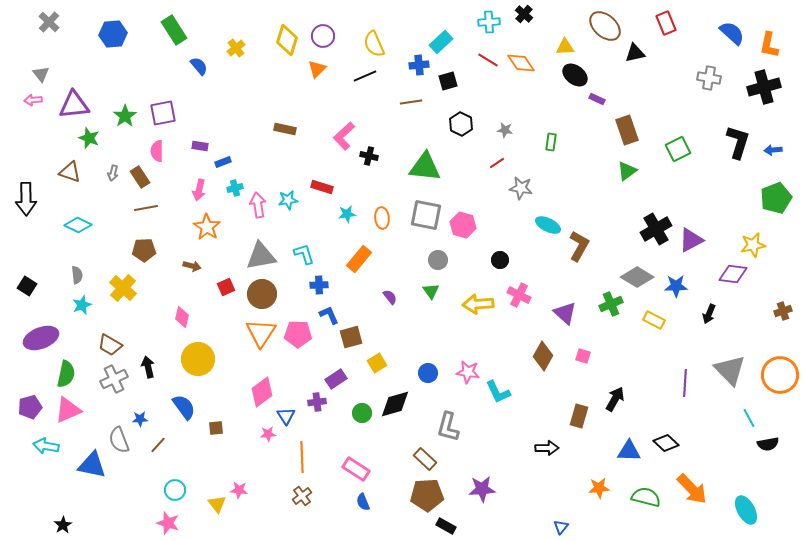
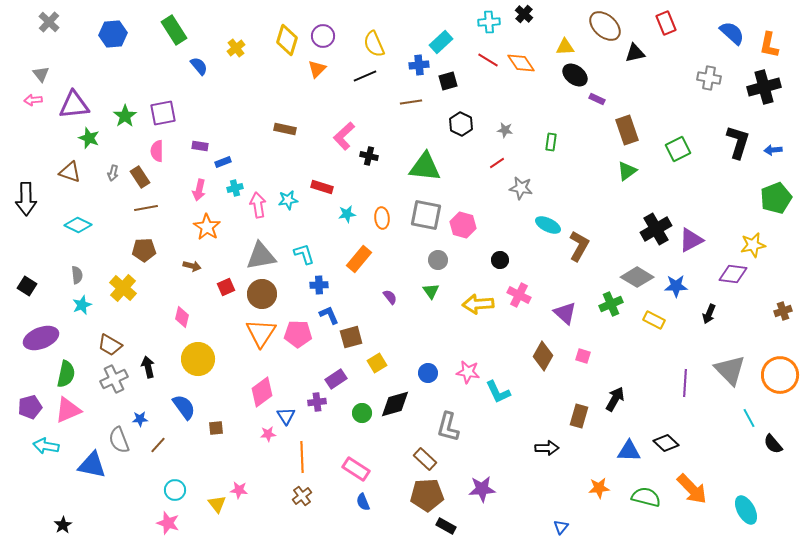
black semicircle at (768, 444): moved 5 px right; rotated 60 degrees clockwise
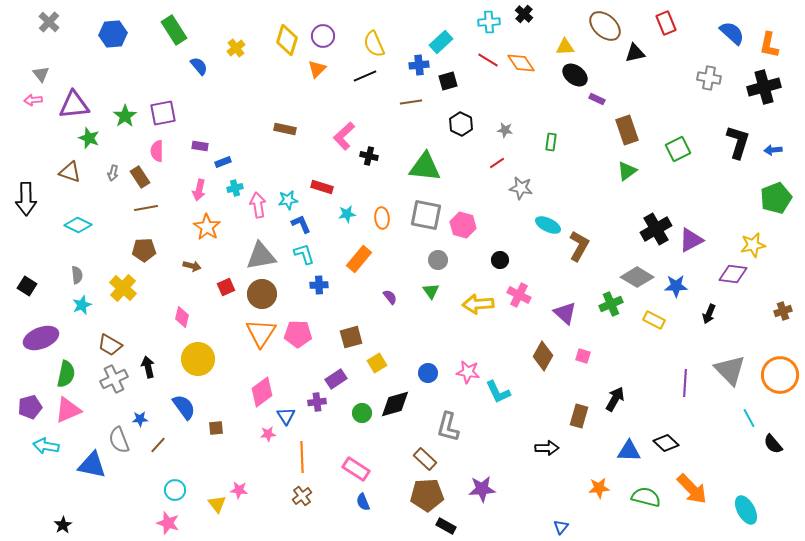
blue L-shape at (329, 315): moved 28 px left, 91 px up
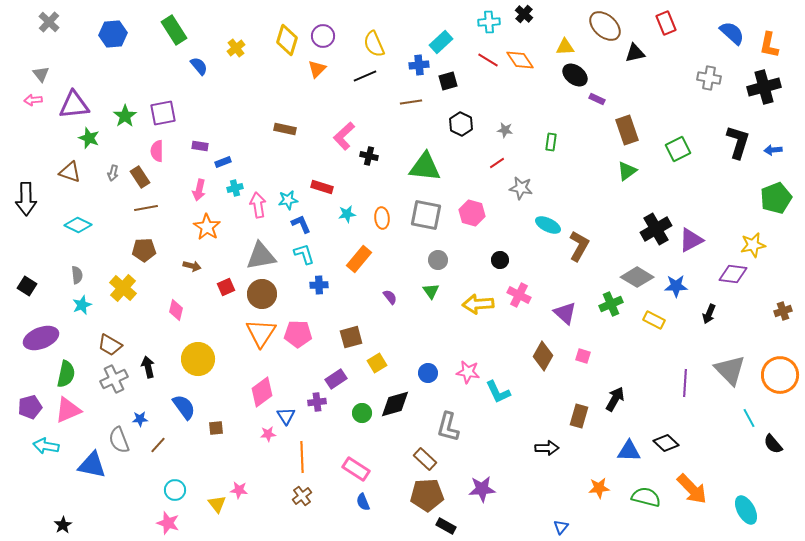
orange diamond at (521, 63): moved 1 px left, 3 px up
pink hexagon at (463, 225): moved 9 px right, 12 px up
pink diamond at (182, 317): moved 6 px left, 7 px up
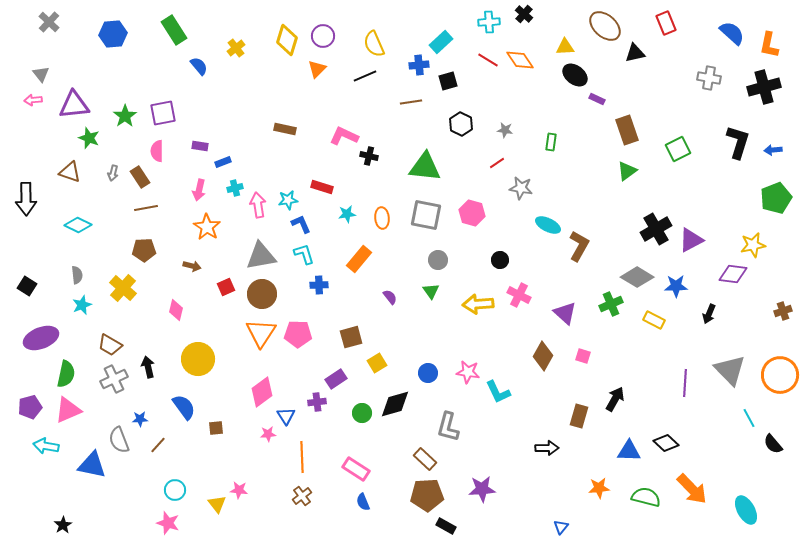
pink L-shape at (344, 136): rotated 68 degrees clockwise
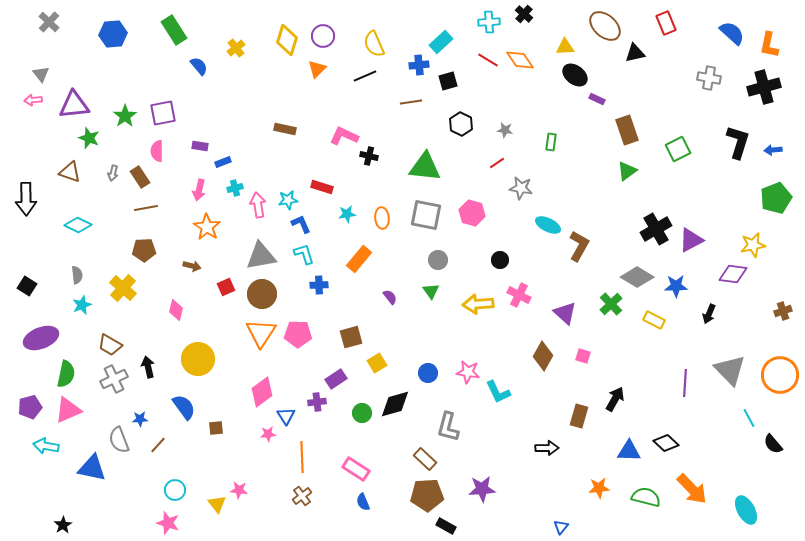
green cross at (611, 304): rotated 20 degrees counterclockwise
blue triangle at (92, 465): moved 3 px down
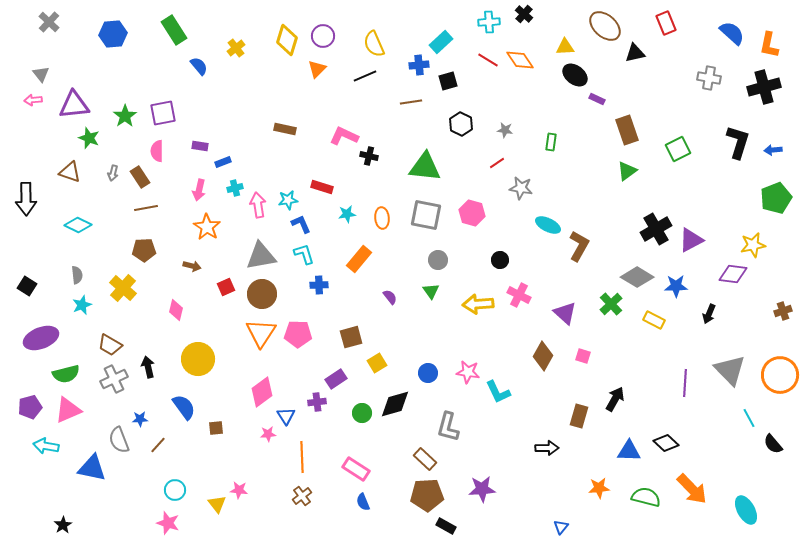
green semicircle at (66, 374): rotated 64 degrees clockwise
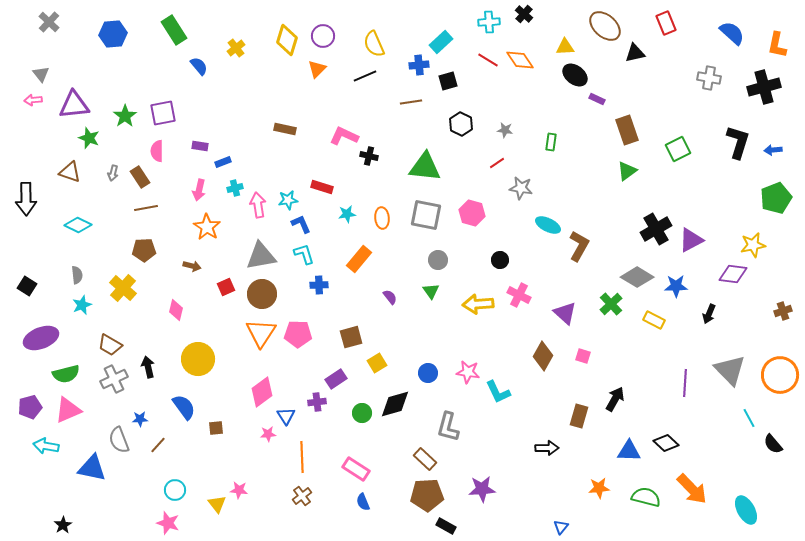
orange L-shape at (769, 45): moved 8 px right
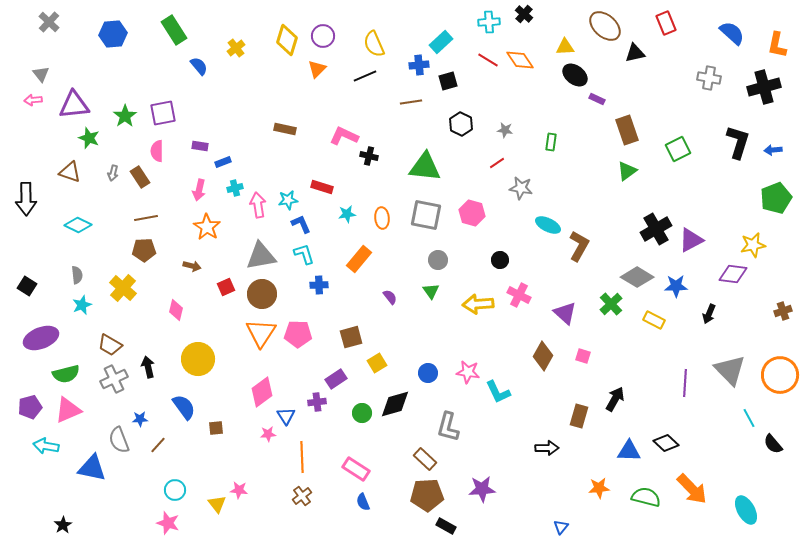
brown line at (146, 208): moved 10 px down
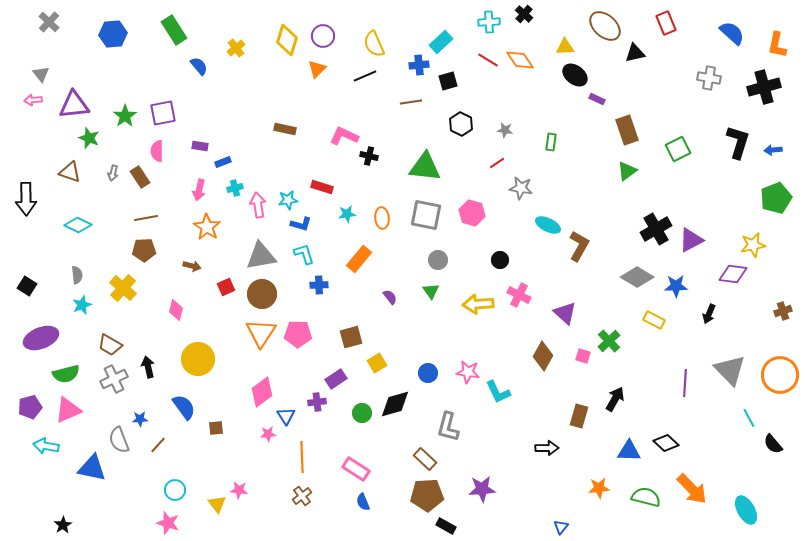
blue L-shape at (301, 224): rotated 130 degrees clockwise
green cross at (611, 304): moved 2 px left, 37 px down
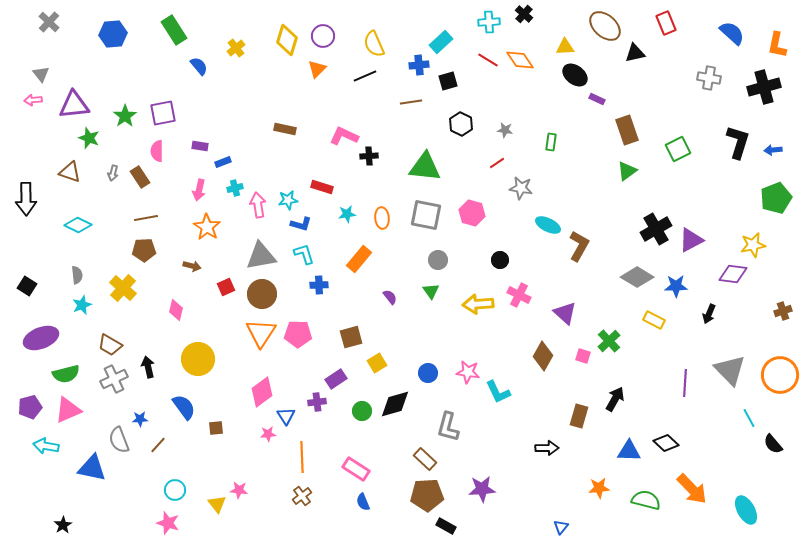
black cross at (369, 156): rotated 18 degrees counterclockwise
green circle at (362, 413): moved 2 px up
green semicircle at (646, 497): moved 3 px down
